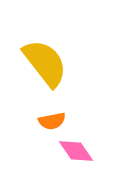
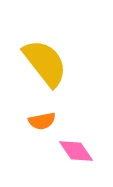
orange semicircle: moved 10 px left
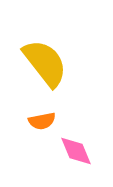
pink diamond: rotated 12 degrees clockwise
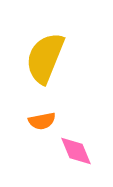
yellow semicircle: moved 5 px up; rotated 120 degrees counterclockwise
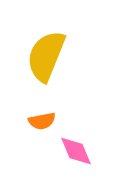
yellow semicircle: moved 1 px right, 2 px up
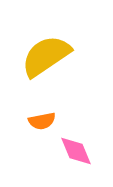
yellow semicircle: rotated 34 degrees clockwise
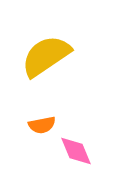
orange semicircle: moved 4 px down
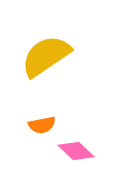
pink diamond: rotated 24 degrees counterclockwise
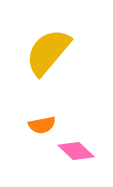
yellow semicircle: moved 2 px right, 4 px up; rotated 16 degrees counterclockwise
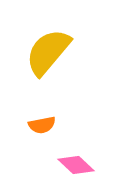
pink diamond: moved 14 px down
